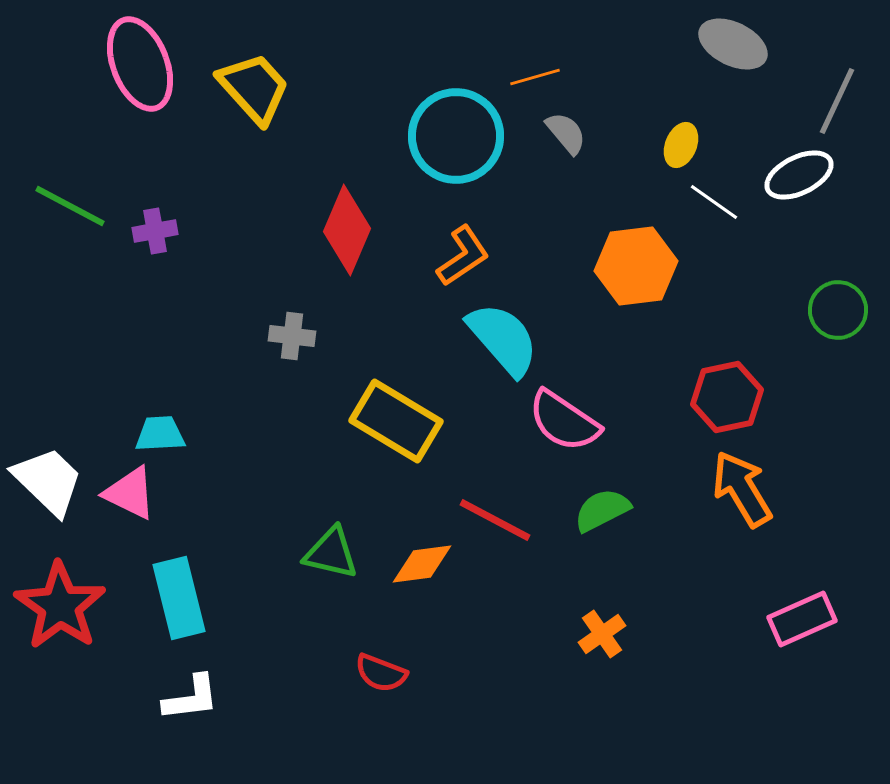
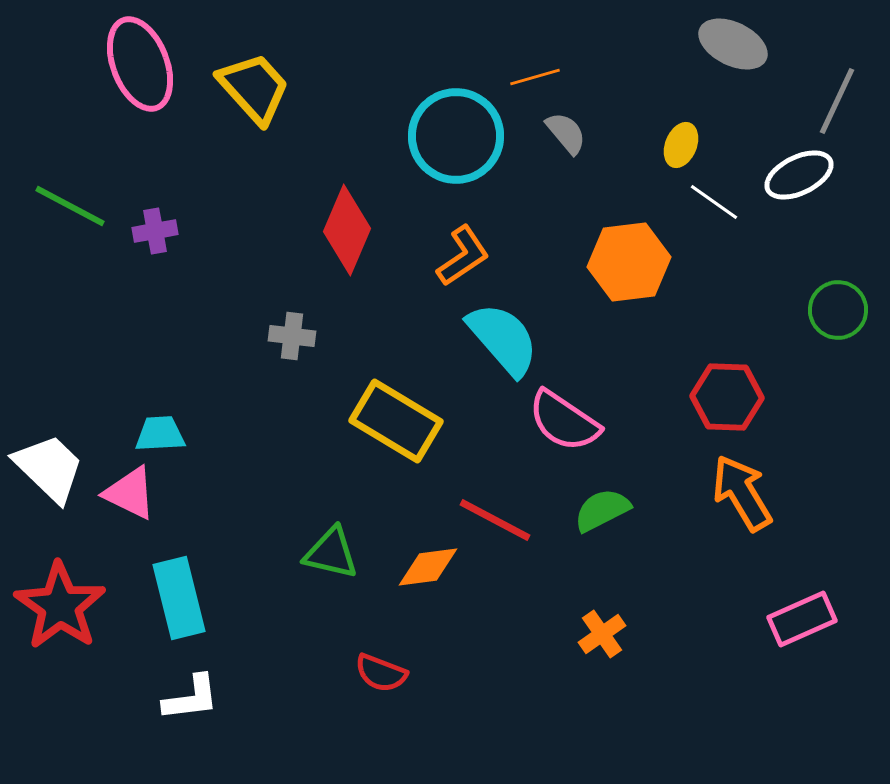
orange hexagon: moved 7 px left, 4 px up
red hexagon: rotated 14 degrees clockwise
white trapezoid: moved 1 px right, 13 px up
orange arrow: moved 4 px down
orange diamond: moved 6 px right, 3 px down
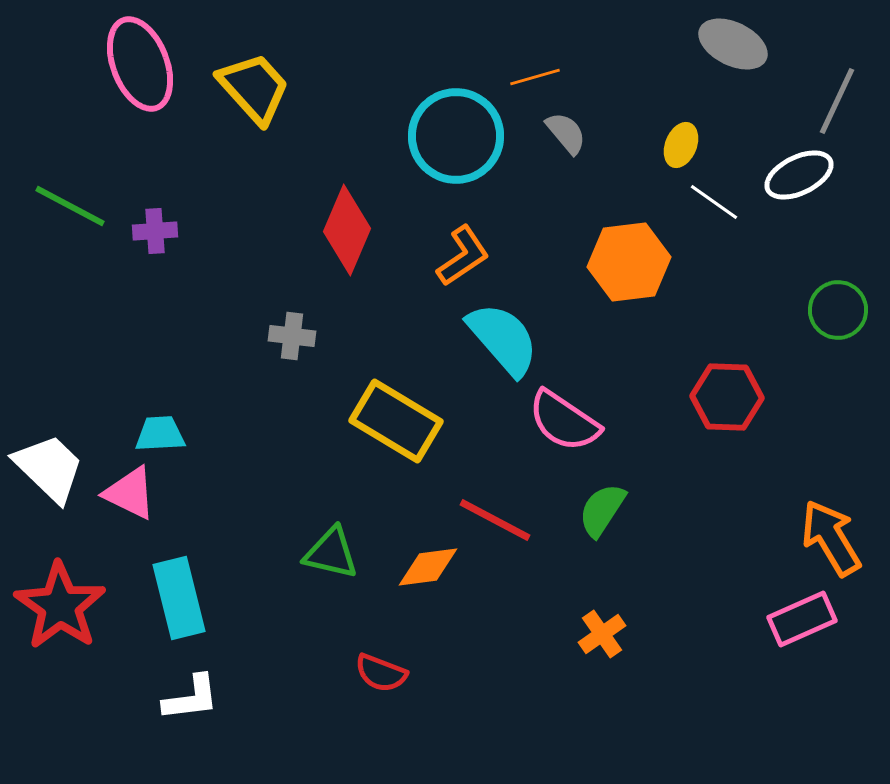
purple cross: rotated 6 degrees clockwise
orange arrow: moved 89 px right, 45 px down
green semicircle: rotated 30 degrees counterclockwise
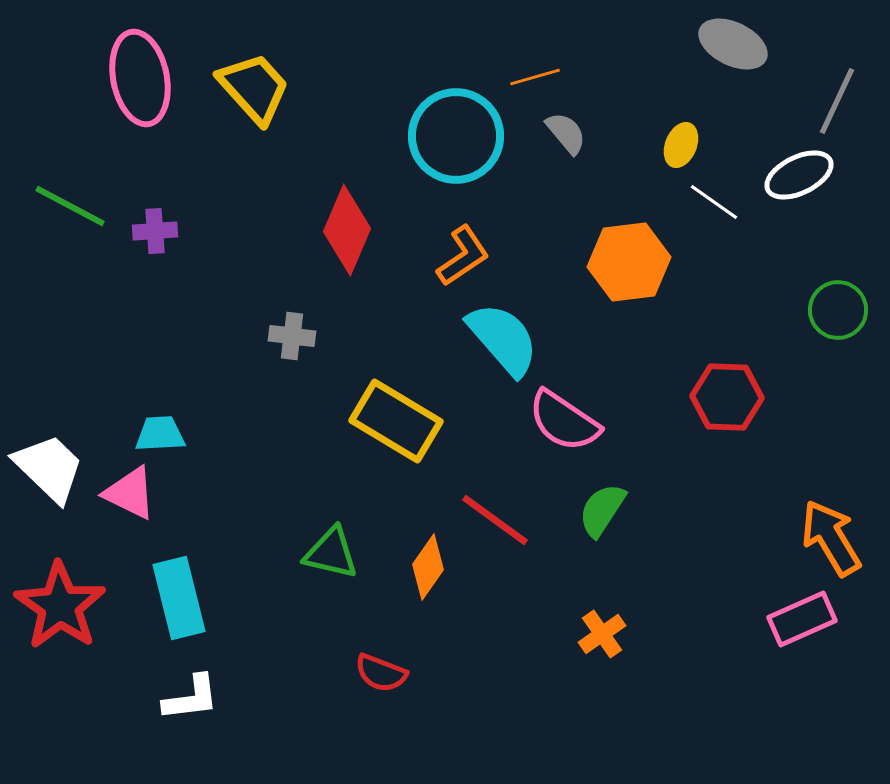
pink ellipse: moved 14 px down; rotated 10 degrees clockwise
red line: rotated 8 degrees clockwise
orange diamond: rotated 48 degrees counterclockwise
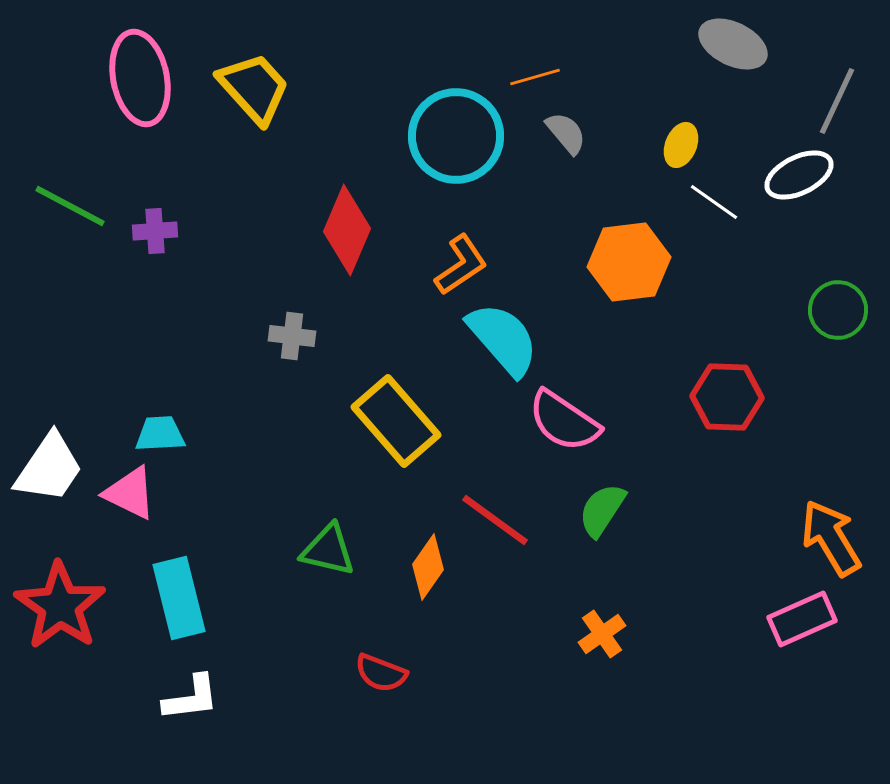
orange L-shape: moved 2 px left, 9 px down
yellow rectangle: rotated 18 degrees clockwise
white trapezoid: rotated 80 degrees clockwise
green triangle: moved 3 px left, 3 px up
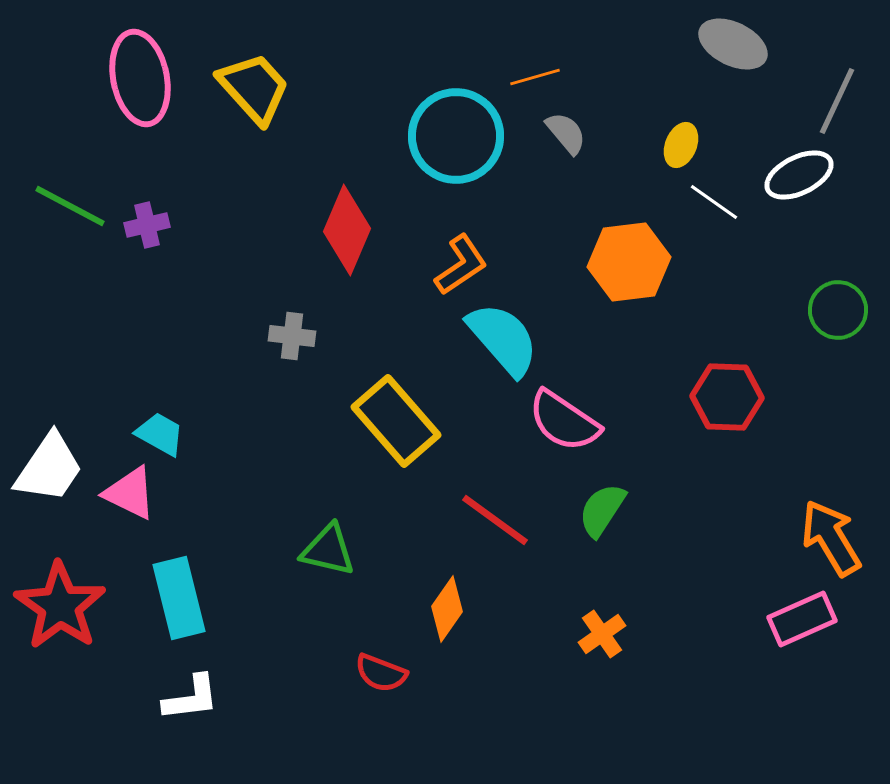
purple cross: moved 8 px left, 6 px up; rotated 9 degrees counterclockwise
cyan trapezoid: rotated 32 degrees clockwise
orange diamond: moved 19 px right, 42 px down
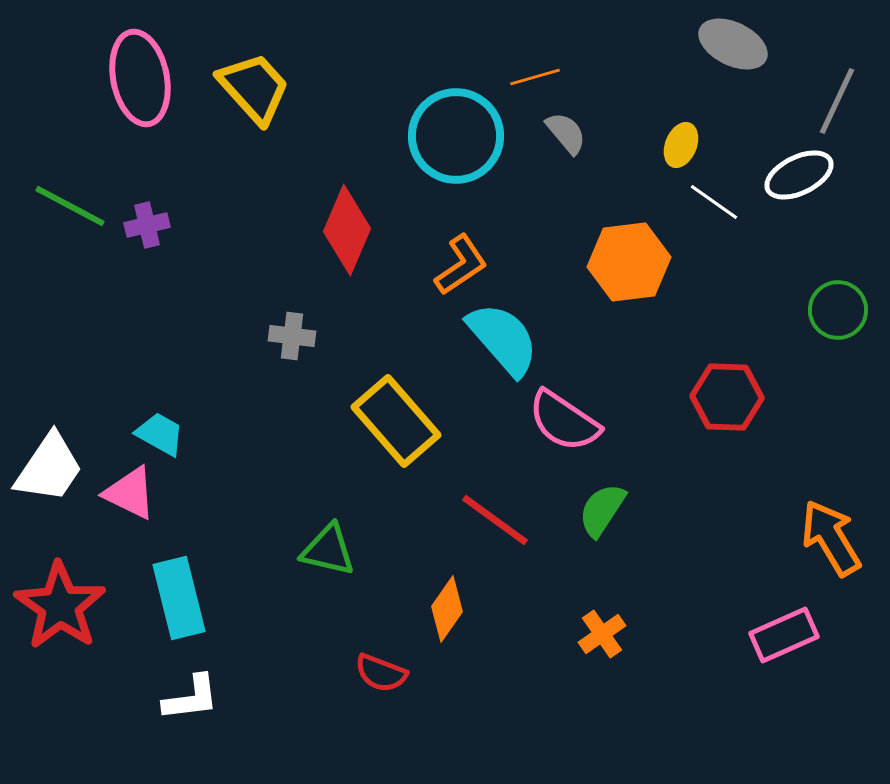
pink rectangle: moved 18 px left, 16 px down
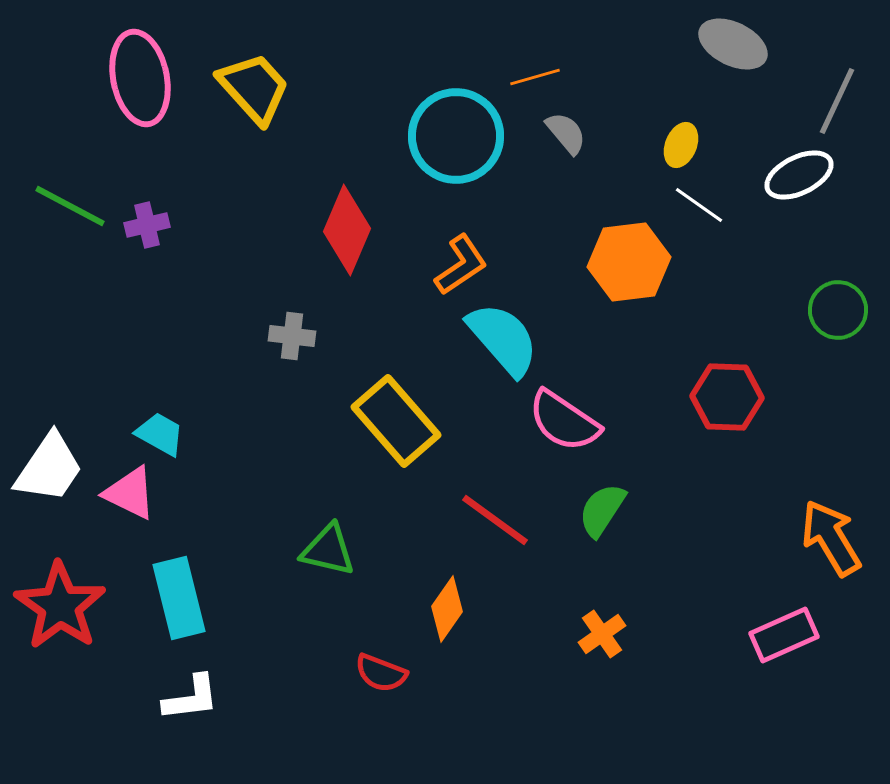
white line: moved 15 px left, 3 px down
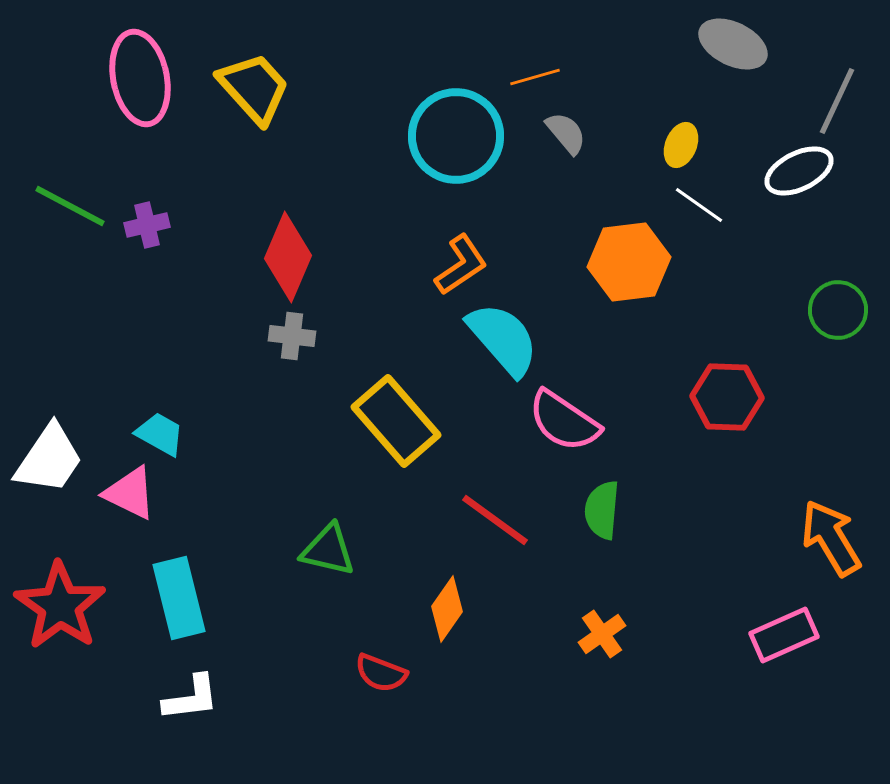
white ellipse: moved 4 px up
red diamond: moved 59 px left, 27 px down
white trapezoid: moved 9 px up
green semicircle: rotated 28 degrees counterclockwise
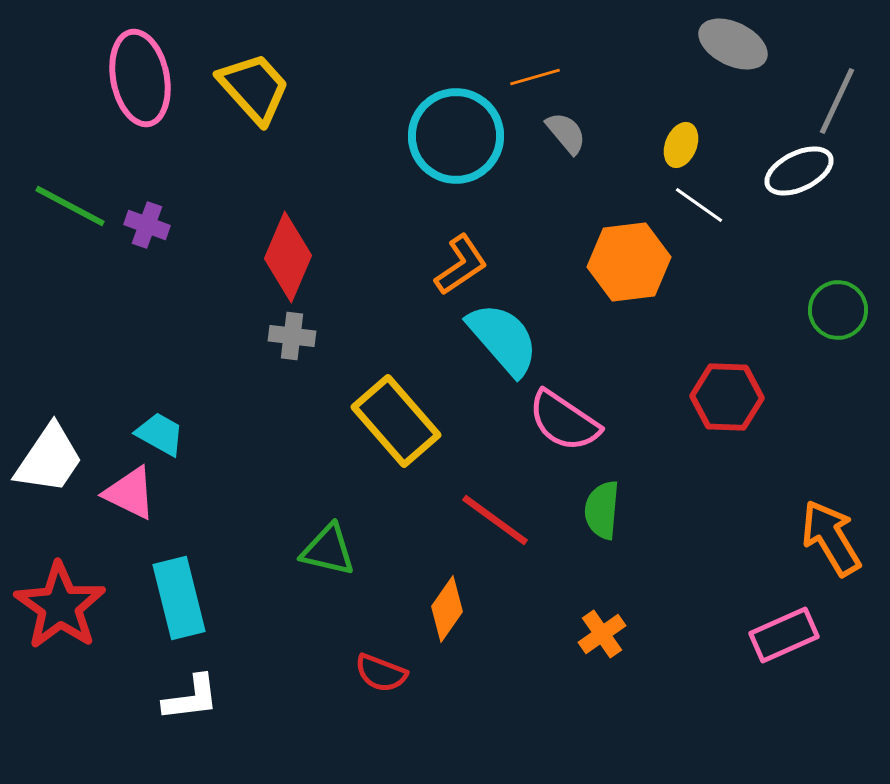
purple cross: rotated 33 degrees clockwise
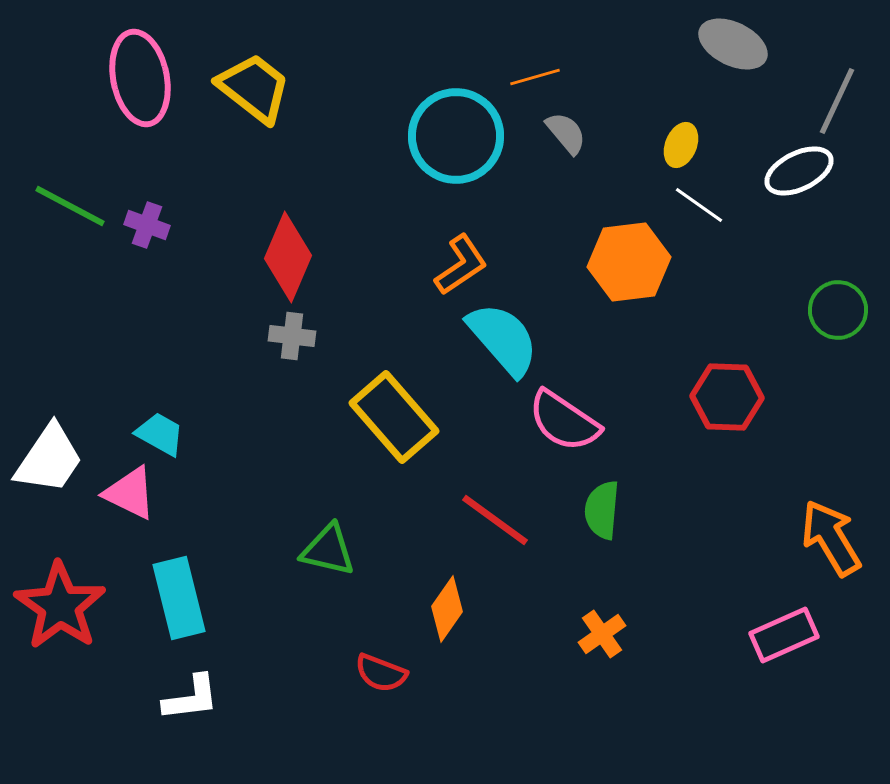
yellow trapezoid: rotated 10 degrees counterclockwise
yellow rectangle: moved 2 px left, 4 px up
